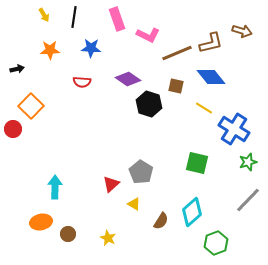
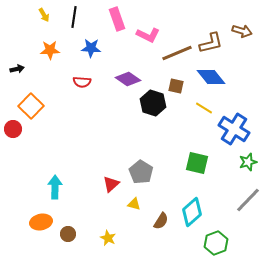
black hexagon: moved 4 px right, 1 px up
yellow triangle: rotated 16 degrees counterclockwise
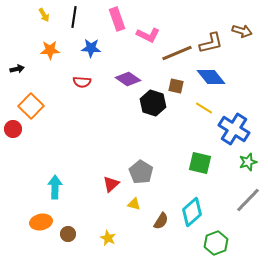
green square: moved 3 px right
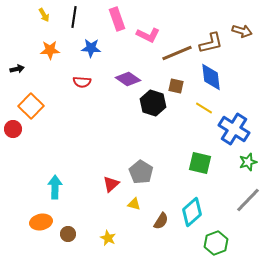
blue diamond: rotated 32 degrees clockwise
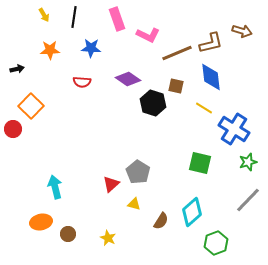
gray pentagon: moved 3 px left
cyan arrow: rotated 15 degrees counterclockwise
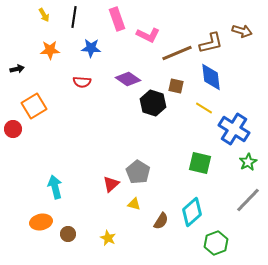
orange square: moved 3 px right; rotated 15 degrees clockwise
green star: rotated 12 degrees counterclockwise
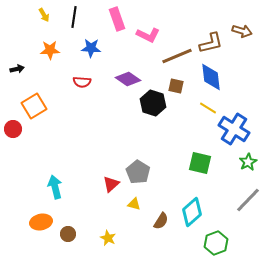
brown line: moved 3 px down
yellow line: moved 4 px right
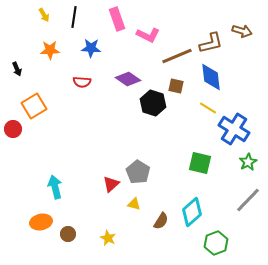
black arrow: rotated 80 degrees clockwise
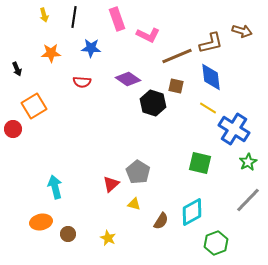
yellow arrow: rotated 16 degrees clockwise
orange star: moved 1 px right, 3 px down
cyan diamond: rotated 12 degrees clockwise
